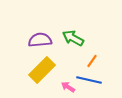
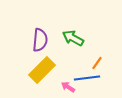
purple semicircle: rotated 100 degrees clockwise
orange line: moved 5 px right, 2 px down
blue line: moved 2 px left, 2 px up; rotated 20 degrees counterclockwise
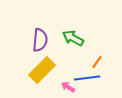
orange line: moved 1 px up
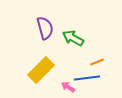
purple semicircle: moved 5 px right, 12 px up; rotated 20 degrees counterclockwise
orange line: rotated 32 degrees clockwise
yellow rectangle: moved 1 px left
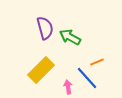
green arrow: moved 3 px left, 1 px up
blue line: rotated 55 degrees clockwise
pink arrow: rotated 48 degrees clockwise
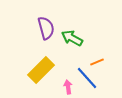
purple semicircle: moved 1 px right
green arrow: moved 2 px right, 1 px down
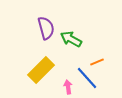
green arrow: moved 1 px left, 1 px down
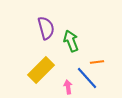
green arrow: moved 2 px down; rotated 40 degrees clockwise
orange line: rotated 16 degrees clockwise
